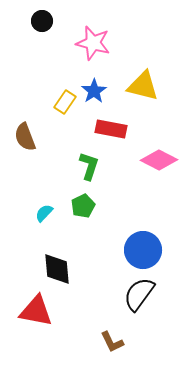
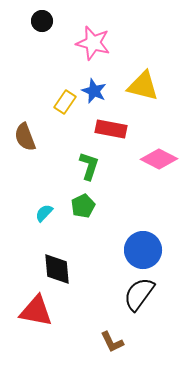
blue star: rotated 15 degrees counterclockwise
pink diamond: moved 1 px up
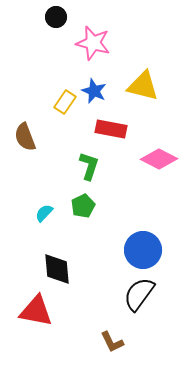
black circle: moved 14 px right, 4 px up
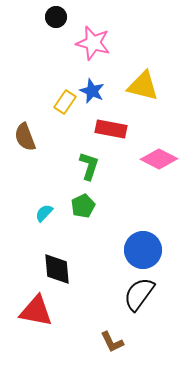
blue star: moved 2 px left
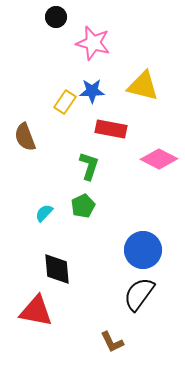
blue star: rotated 25 degrees counterclockwise
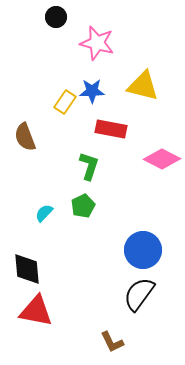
pink star: moved 4 px right
pink diamond: moved 3 px right
black diamond: moved 30 px left
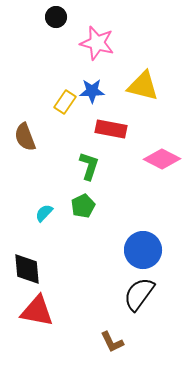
red triangle: moved 1 px right
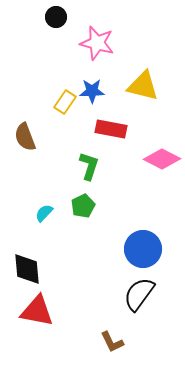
blue circle: moved 1 px up
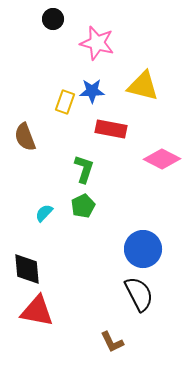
black circle: moved 3 px left, 2 px down
yellow rectangle: rotated 15 degrees counterclockwise
green L-shape: moved 5 px left, 3 px down
black semicircle: rotated 117 degrees clockwise
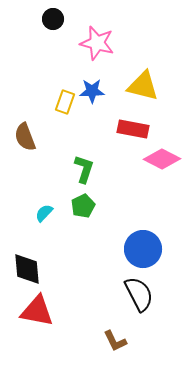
red rectangle: moved 22 px right
brown L-shape: moved 3 px right, 1 px up
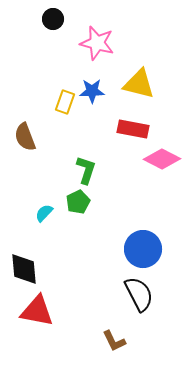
yellow triangle: moved 4 px left, 2 px up
green L-shape: moved 2 px right, 1 px down
green pentagon: moved 5 px left, 4 px up
black diamond: moved 3 px left
brown L-shape: moved 1 px left
